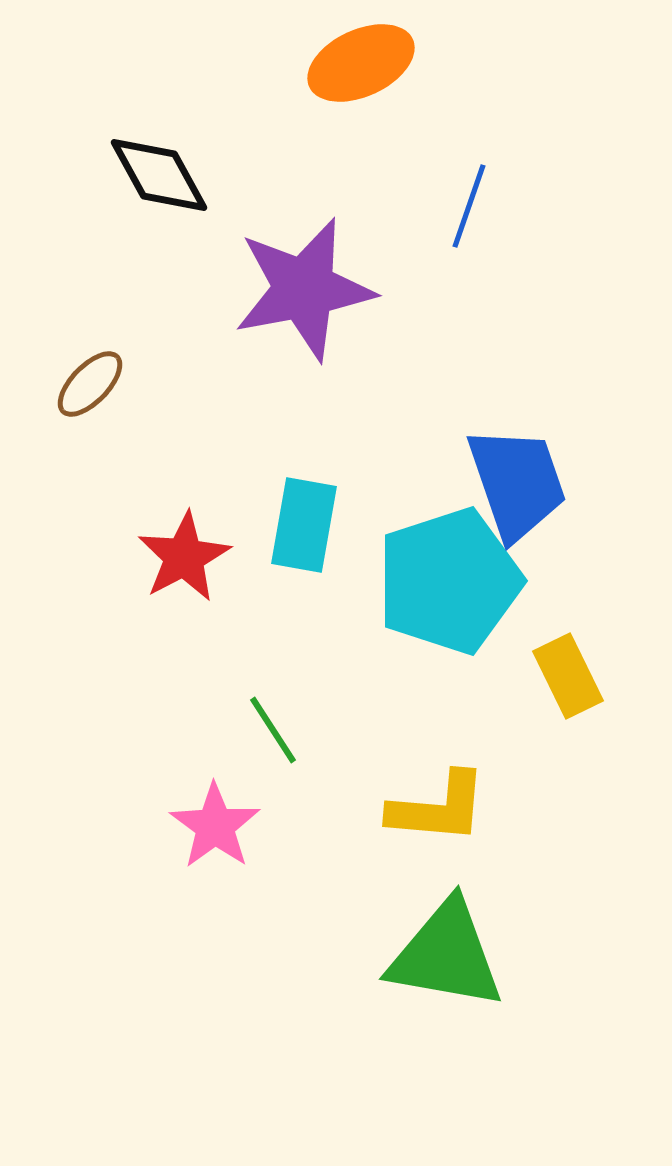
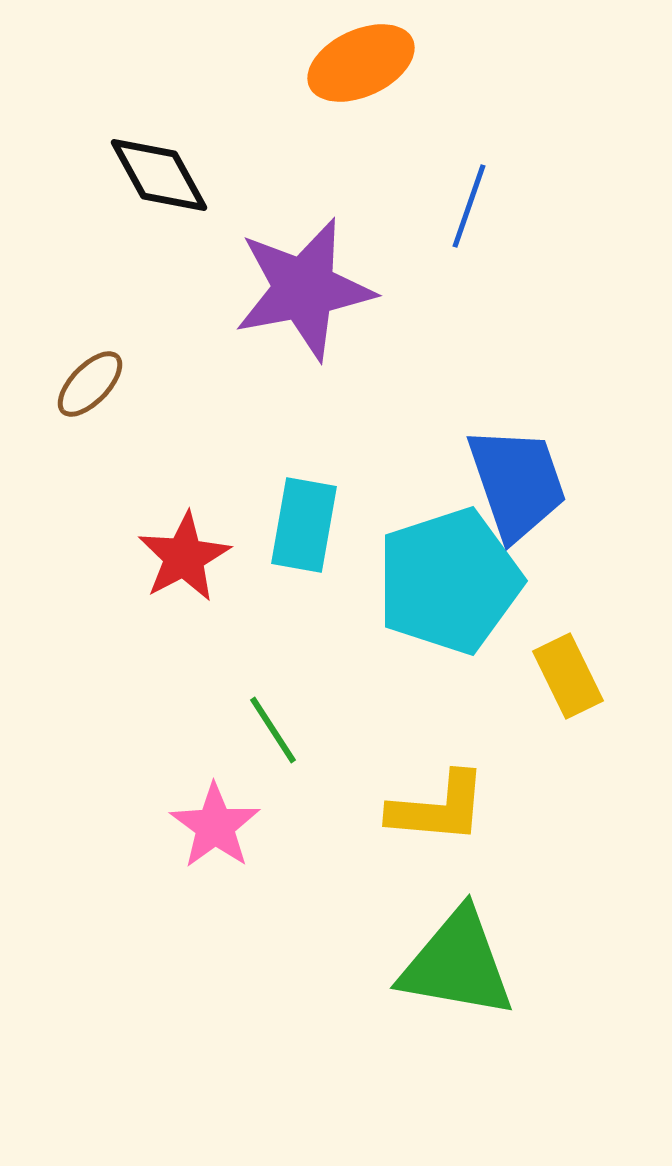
green triangle: moved 11 px right, 9 px down
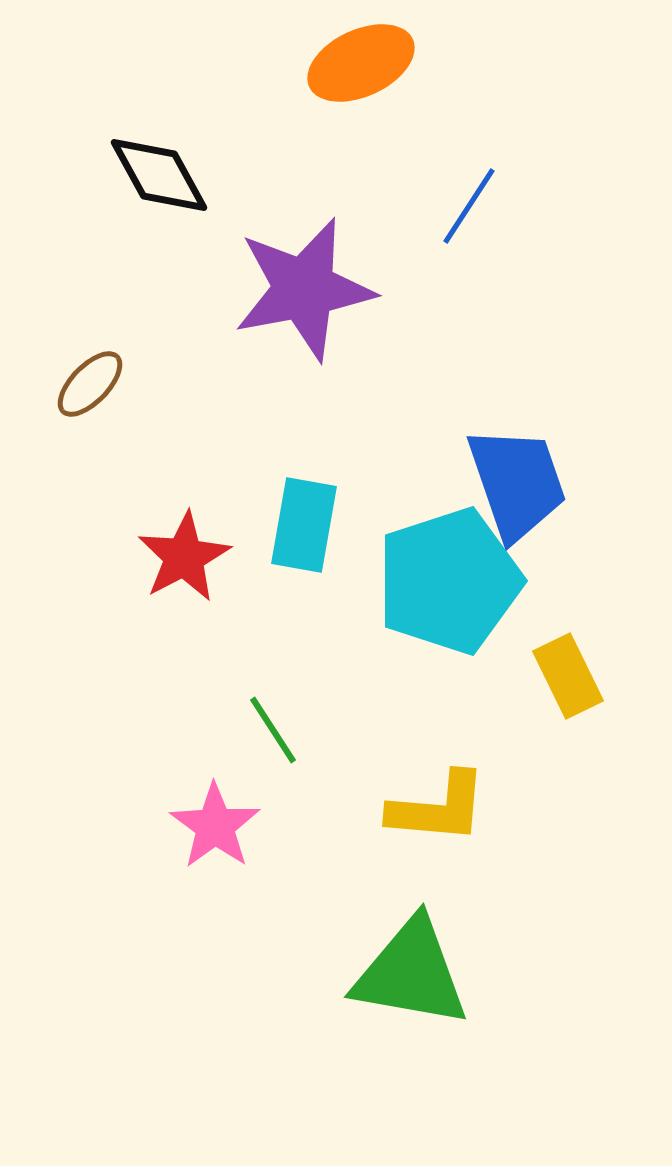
blue line: rotated 14 degrees clockwise
green triangle: moved 46 px left, 9 px down
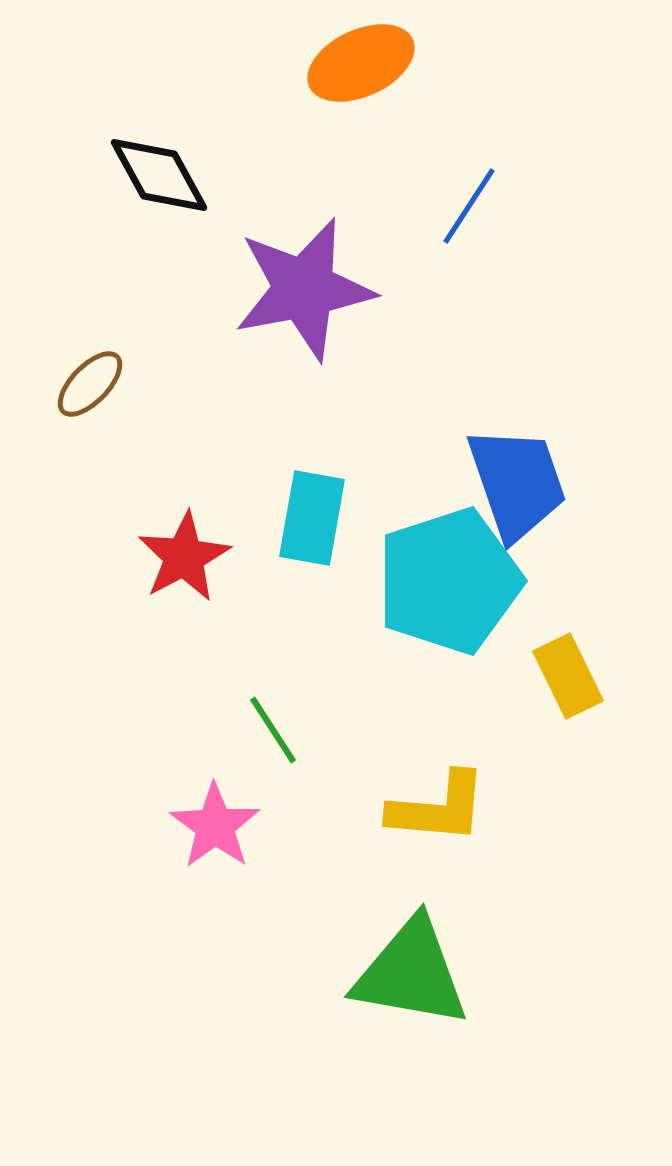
cyan rectangle: moved 8 px right, 7 px up
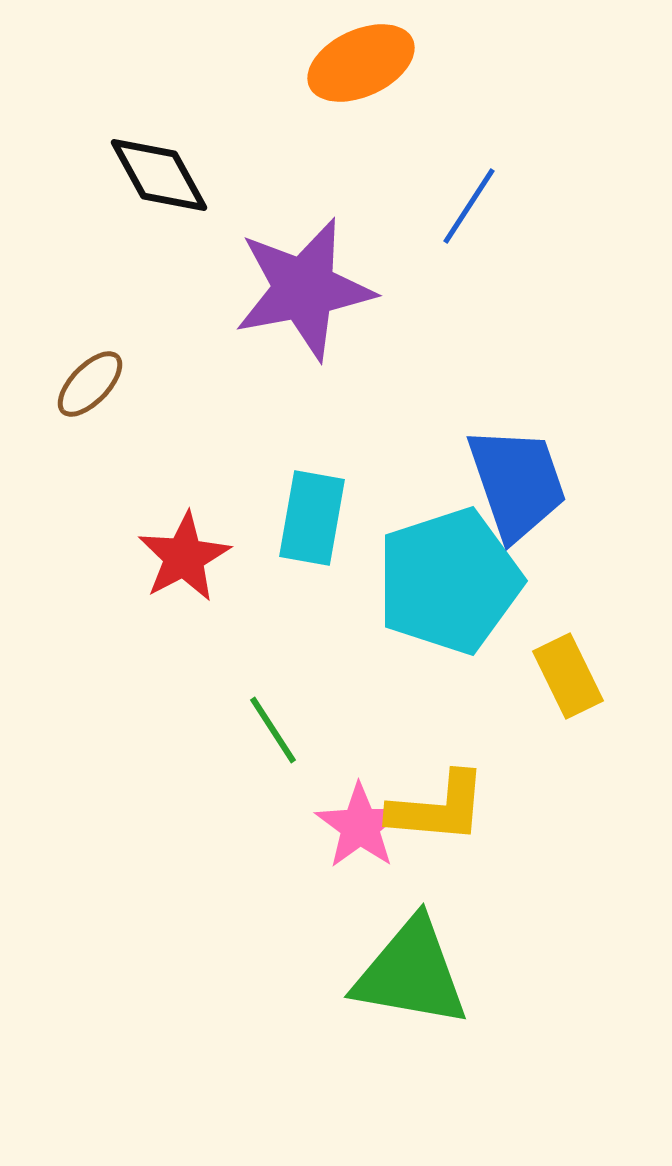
pink star: moved 145 px right
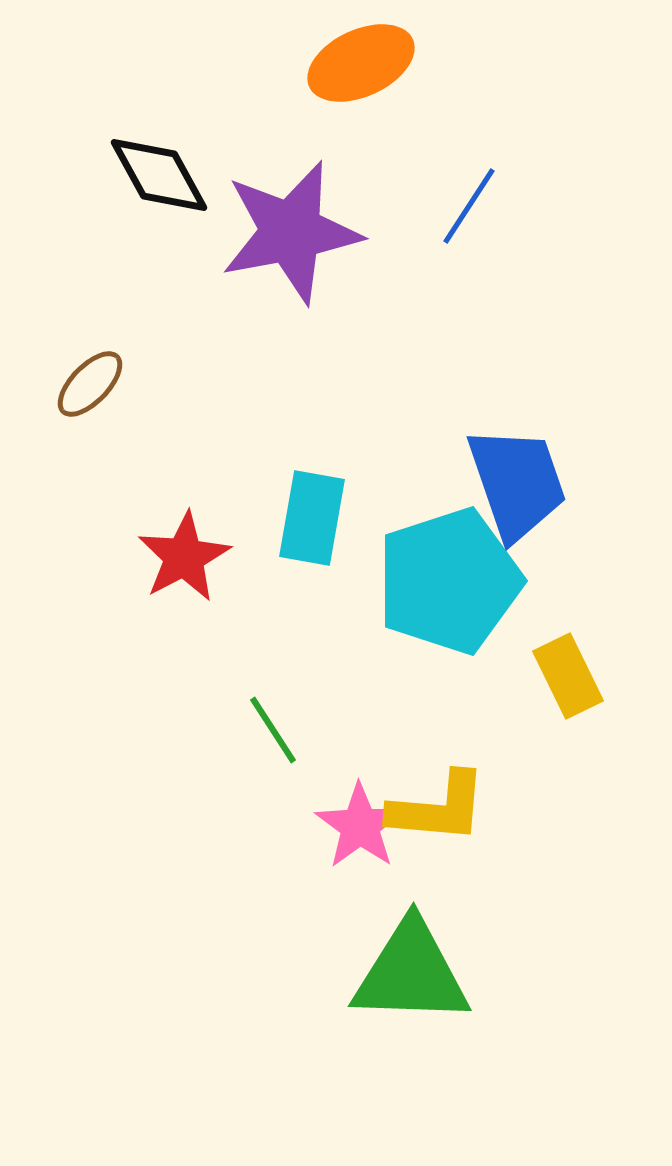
purple star: moved 13 px left, 57 px up
green triangle: rotated 8 degrees counterclockwise
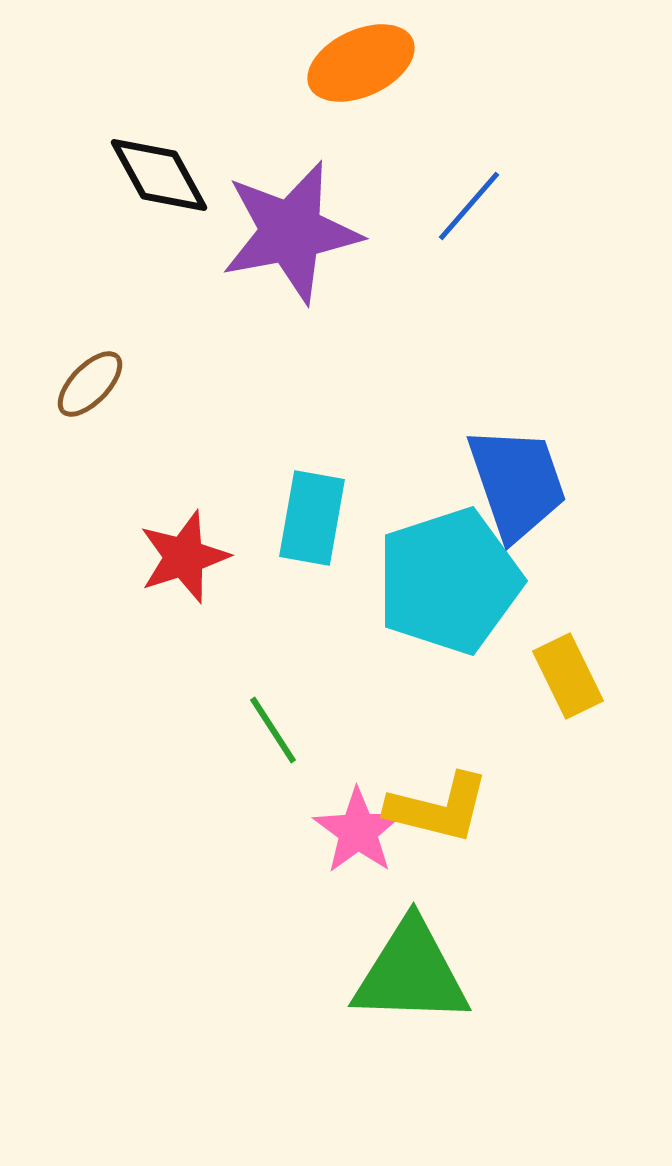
blue line: rotated 8 degrees clockwise
red star: rotated 10 degrees clockwise
yellow L-shape: rotated 9 degrees clockwise
pink star: moved 2 px left, 5 px down
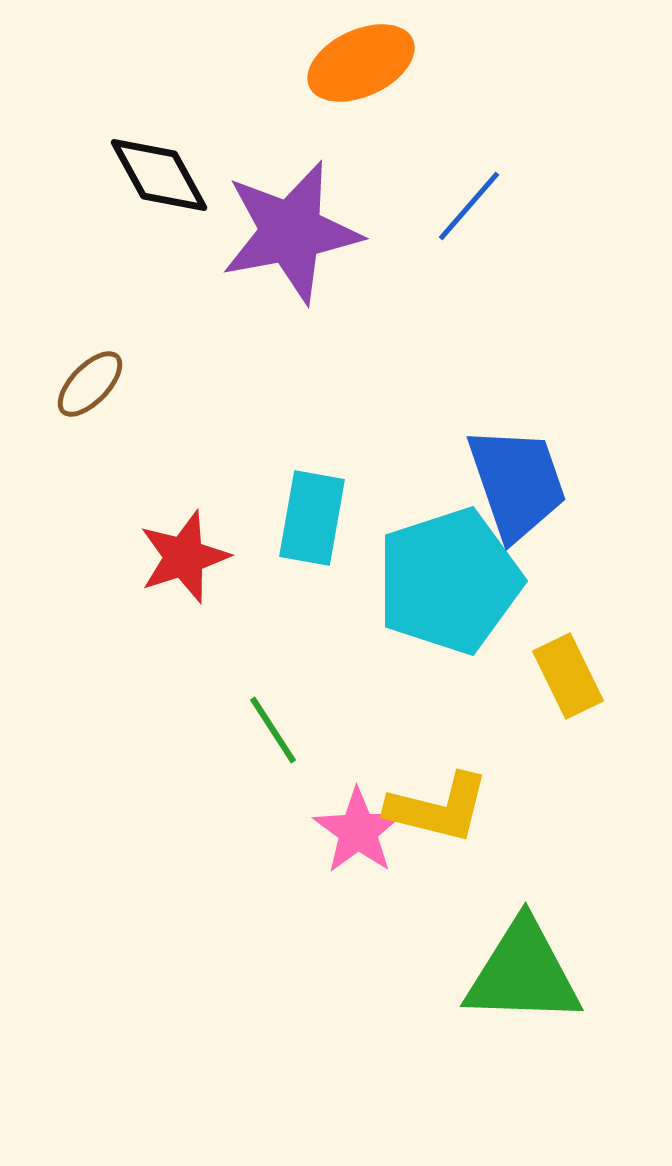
green triangle: moved 112 px right
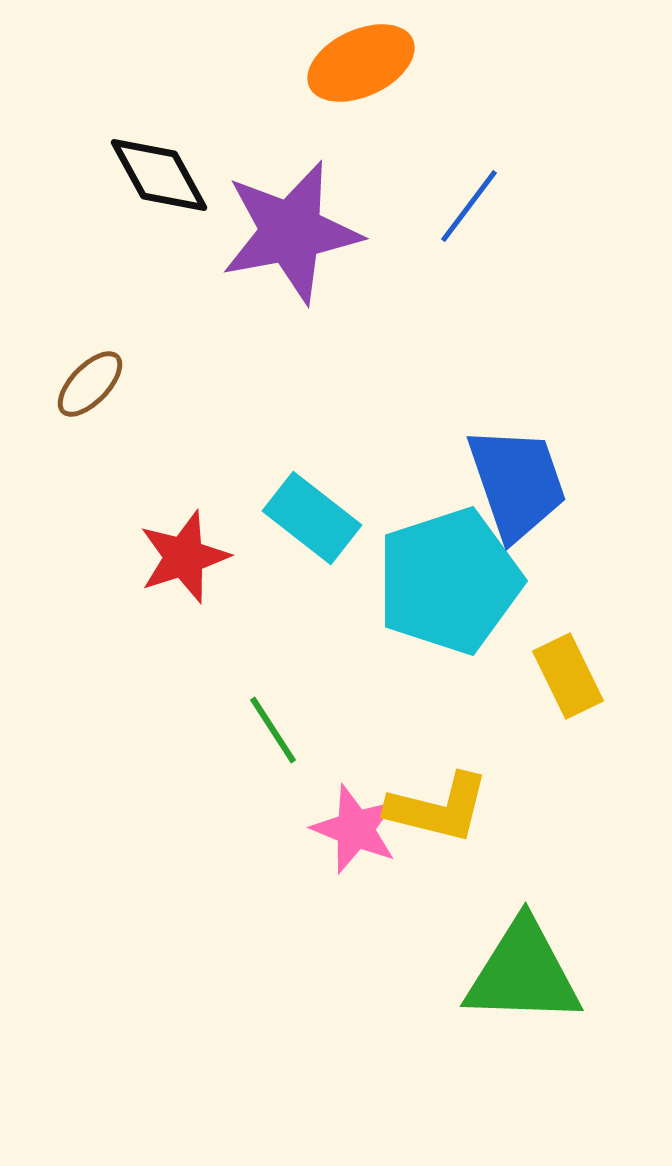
blue line: rotated 4 degrees counterclockwise
cyan rectangle: rotated 62 degrees counterclockwise
pink star: moved 3 px left, 2 px up; rotated 14 degrees counterclockwise
